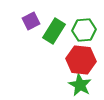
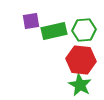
purple square: rotated 18 degrees clockwise
green rectangle: rotated 45 degrees clockwise
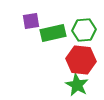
green rectangle: moved 1 px left, 2 px down
green star: moved 3 px left
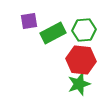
purple square: moved 2 px left
green rectangle: rotated 15 degrees counterclockwise
green star: moved 2 px right, 1 px up; rotated 25 degrees clockwise
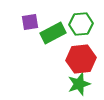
purple square: moved 1 px right, 1 px down
green hexagon: moved 3 px left, 6 px up
red hexagon: moved 1 px up; rotated 12 degrees counterclockwise
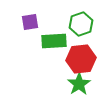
green hexagon: rotated 15 degrees counterclockwise
green rectangle: moved 1 px right, 8 px down; rotated 25 degrees clockwise
green star: rotated 15 degrees counterclockwise
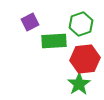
purple square: rotated 18 degrees counterclockwise
red hexagon: moved 4 px right
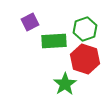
green hexagon: moved 4 px right, 5 px down
red hexagon: rotated 24 degrees clockwise
green star: moved 14 px left
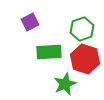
green hexagon: moved 3 px left
green rectangle: moved 5 px left, 11 px down
green star: rotated 10 degrees clockwise
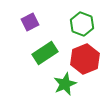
green hexagon: moved 5 px up; rotated 20 degrees counterclockwise
green rectangle: moved 4 px left, 1 px down; rotated 30 degrees counterclockwise
red hexagon: rotated 20 degrees clockwise
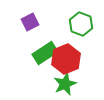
green hexagon: moved 1 px left
red hexagon: moved 19 px left
